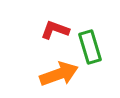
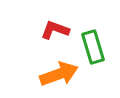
green rectangle: moved 3 px right
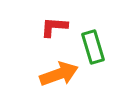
red L-shape: moved 1 px left, 3 px up; rotated 16 degrees counterclockwise
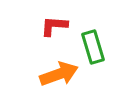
red L-shape: moved 1 px up
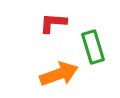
red L-shape: moved 1 px left, 3 px up
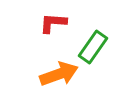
green rectangle: rotated 52 degrees clockwise
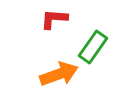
red L-shape: moved 1 px right, 4 px up
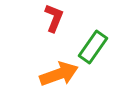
red L-shape: moved 1 px up; rotated 108 degrees clockwise
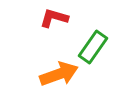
red L-shape: rotated 96 degrees counterclockwise
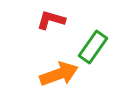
red L-shape: moved 3 px left, 2 px down
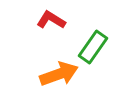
red L-shape: rotated 16 degrees clockwise
